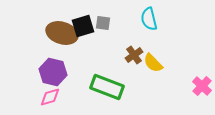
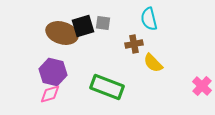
brown cross: moved 11 px up; rotated 24 degrees clockwise
pink diamond: moved 3 px up
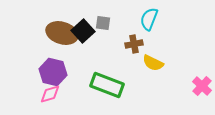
cyan semicircle: rotated 35 degrees clockwise
black square: moved 5 px down; rotated 25 degrees counterclockwise
yellow semicircle: rotated 20 degrees counterclockwise
green rectangle: moved 2 px up
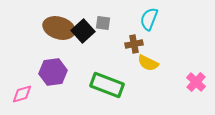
brown ellipse: moved 3 px left, 5 px up
yellow semicircle: moved 5 px left
purple hexagon: rotated 20 degrees counterclockwise
pink cross: moved 6 px left, 4 px up
pink diamond: moved 28 px left
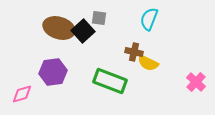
gray square: moved 4 px left, 5 px up
brown cross: moved 8 px down; rotated 24 degrees clockwise
green rectangle: moved 3 px right, 4 px up
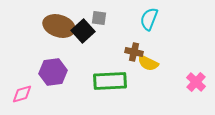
brown ellipse: moved 2 px up
green rectangle: rotated 24 degrees counterclockwise
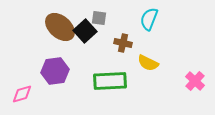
brown ellipse: moved 1 px right, 1 px down; rotated 24 degrees clockwise
black square: moved 2 px right
brown cross: moved 11 px left, 9 px up
purple hexagon: moved 2 px right, 1 px up
pink cross: moved 1 px left, 1 px up
